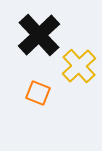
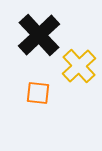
orange square: rotated 15 degrees counterclockwise
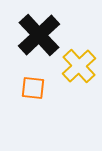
orange square: moved 5 px left, 5 px up
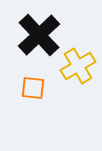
yellow cross: moved 1 px left; rotated 12 degrees clockwise
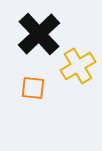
black cross: moved 1 px up
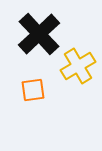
orange square: moved 2 px down; rotated 15 degrees counterclockwise
